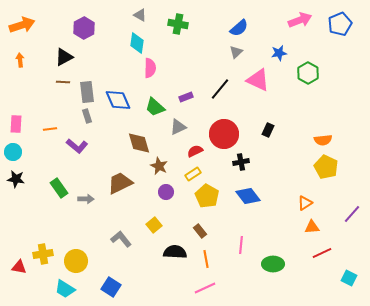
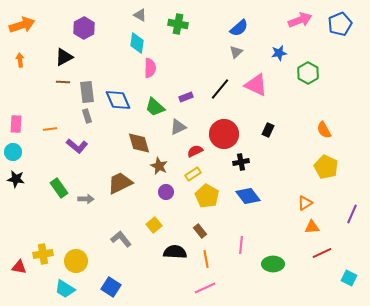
pink triangle at (258, 80): moved 2 px left, 5 px down
orange semicircle at (323, 140): moved 1 px right, 10 px up; rotated 66 degrees clockwise
purple line at (352, 214): rotated 18 degrees counterclockwise
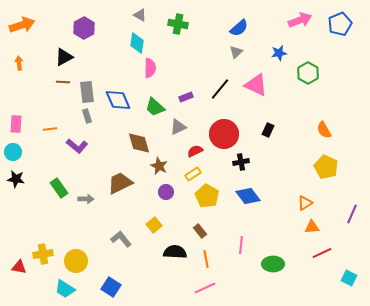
orange arrow at (20, 60): moved 1 px left, 3 px down
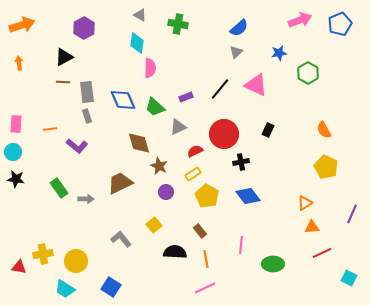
blue diamond at (118, 100): moved 5 px right
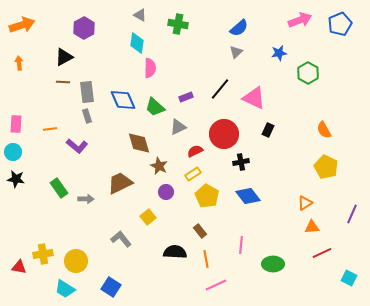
pink triangle at (256, 85): moved 2 px left, 13 px down
yellow square at (154, 225): moved 6 px left, 8 px up
pink line at (205, 288): moved 11 px right, 3 px up
